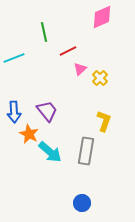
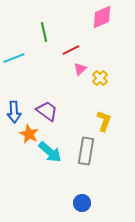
red line: moved 3 px right, 1 px up
purple trapezoid: rotated 15 degrees counterclockwise
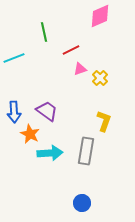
pink diamond: moved 2 px left, 1 px up
pink triangle: rotated 24 degrees clockwise
orange star: moved 1 px right
cyan arrow: moved 1 px down; rotated 45 degrees counterclockwise
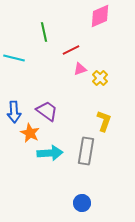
cyan line: rotated 35 degrees clockwise
orange star: moved 1 px up
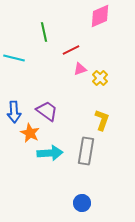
yellow L-shape: moved 2 px left, 1 px up
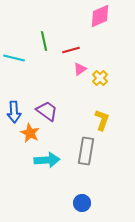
green line: moved 9 px down
red line: rotated 12 degrees clockwise
pink triangle: rotated 16 degrees counterclockwise
cyan arrow: moved 3 px left, 7 px down
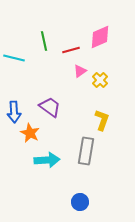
pink diamond: moved 21 px down
pink triangle: moved 2 px down
yellow cross: moved 2 px down
purple trapezoid: moved 3 px right, 4 px up
blue circle: moved 2 px left, 1 px up
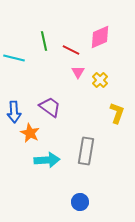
red line: rotated 42 degrees clockwise
pink triangle: moved 2 px left, 1 px down; rotated 24 degrees counterclockwise
yellow L-shape: moved 15 px right, 7 px up
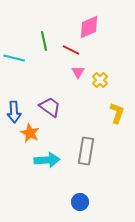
pink diamond: moved 11 px left, 10 px up
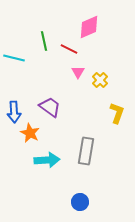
red line: moved 2 px left, 1 px up
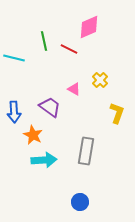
pink triangle: moved 4 px left, 17 px down; rotated 32 degrees counterclockwise
orange star: moved 3 px right, 2 px down
cyan arrow: moved 3 px left
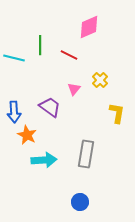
green line: moved 4 px left, 4 px down; rotated 12 degrees clockwise
red line: moved 6 px down
pink triangle: rotated 40 degrees clockwise
yellow L-shape: rotated 10 degrees counterclockwise
orange star: moved 6 px left
gray rectangle: moved 3 px down
